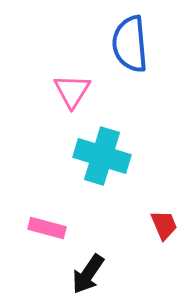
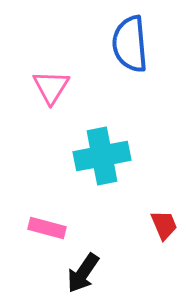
pink triangle: moved 21 px left, 4 px up
cyan cross: rotated 28 degrees counterclockwise
black arrow: moved 5 px left, 1 px up
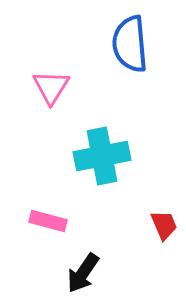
pink rectangle: moved 1 px right, 7 px up
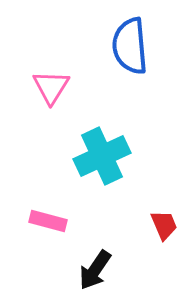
blue semicircle: moved 2 px down
cyan cross: rotated 14 degrees counterclockwise
black arrow: moved 12 px right, 3 px up
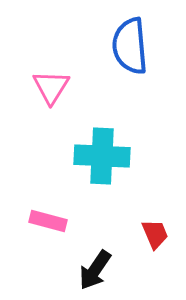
cyan cross: rotated 28 degrees clockwise
red trapezoid: moved 9 px left, 9 px down
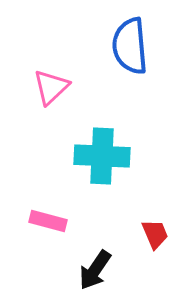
pink triangle: rotated 15 degrees clockwise
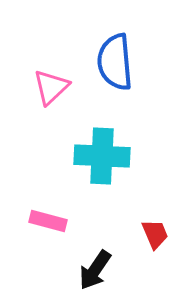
blue semicircle: moved 15 px left, 16 px down
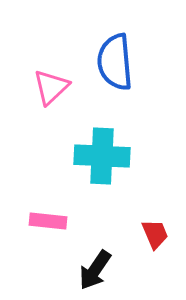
pink rectangle: rotated 9 degrees counterclockwise
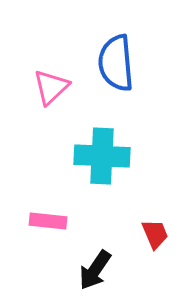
blue semicircle: moved 1 px right, 1 px down
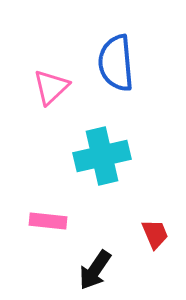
cyan cross: rotated 16 degrees counterclockwise
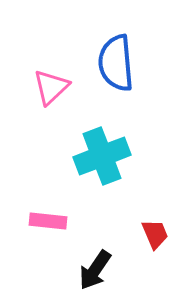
cyan cross: rotated 8 degrees counterclockwise
